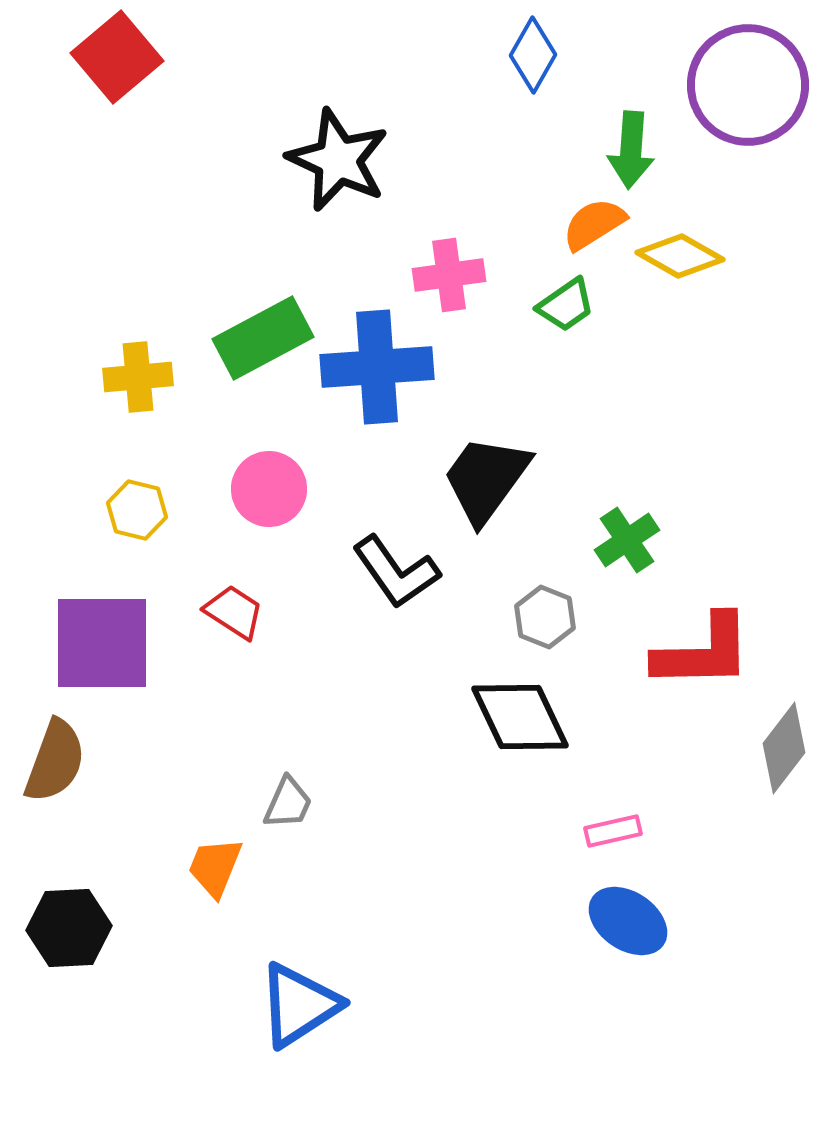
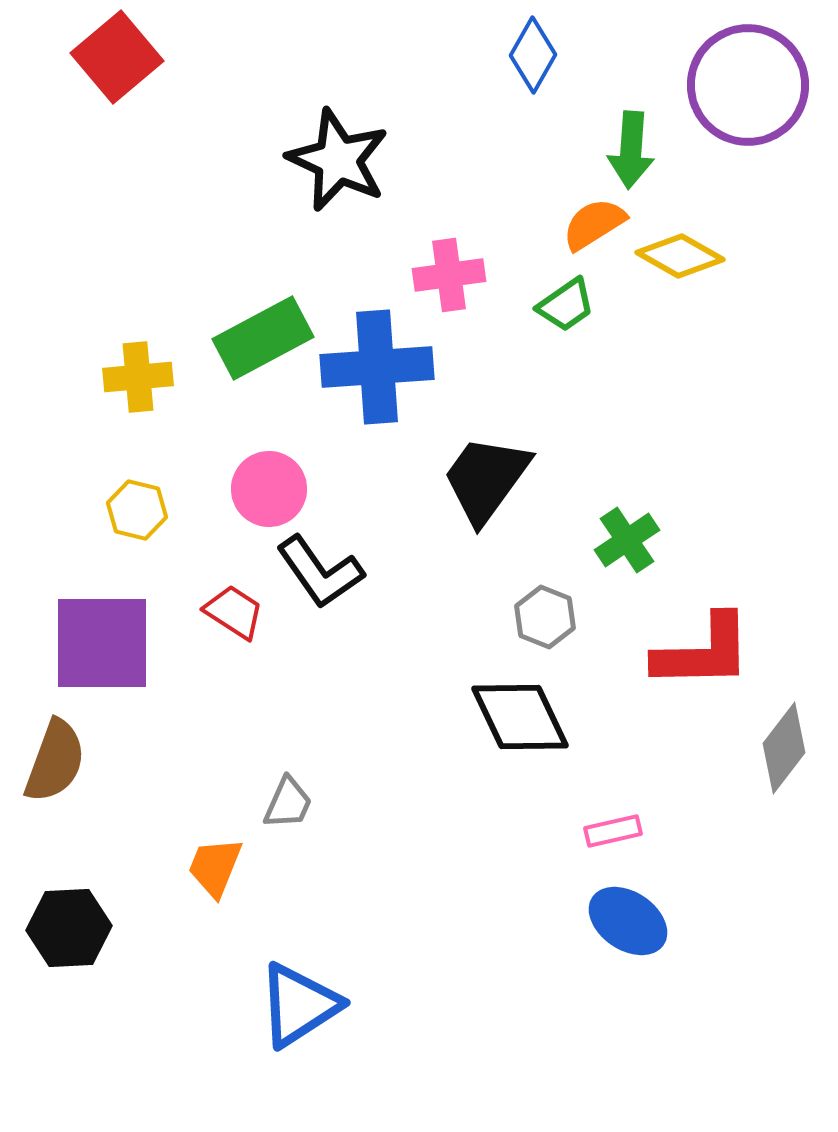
black L-shape: moved 76 px left
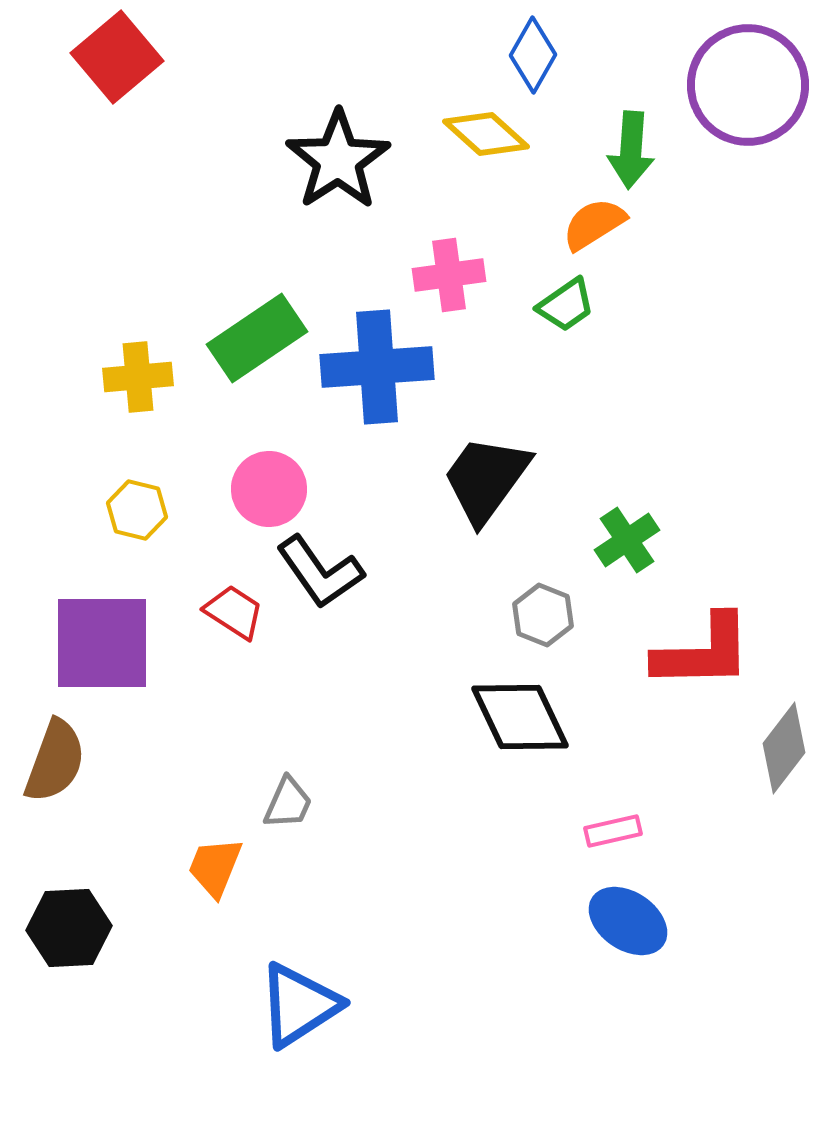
black star: rotated 14 degrees clockwise
yellow diamond: moved 194 px left, 122 px up; rotated 12 degrees clockwise
green rectangle: moved 6 px left; rotated 6 degrees counterclockwise
gray hexagon: moved 2 px left, 2 px up
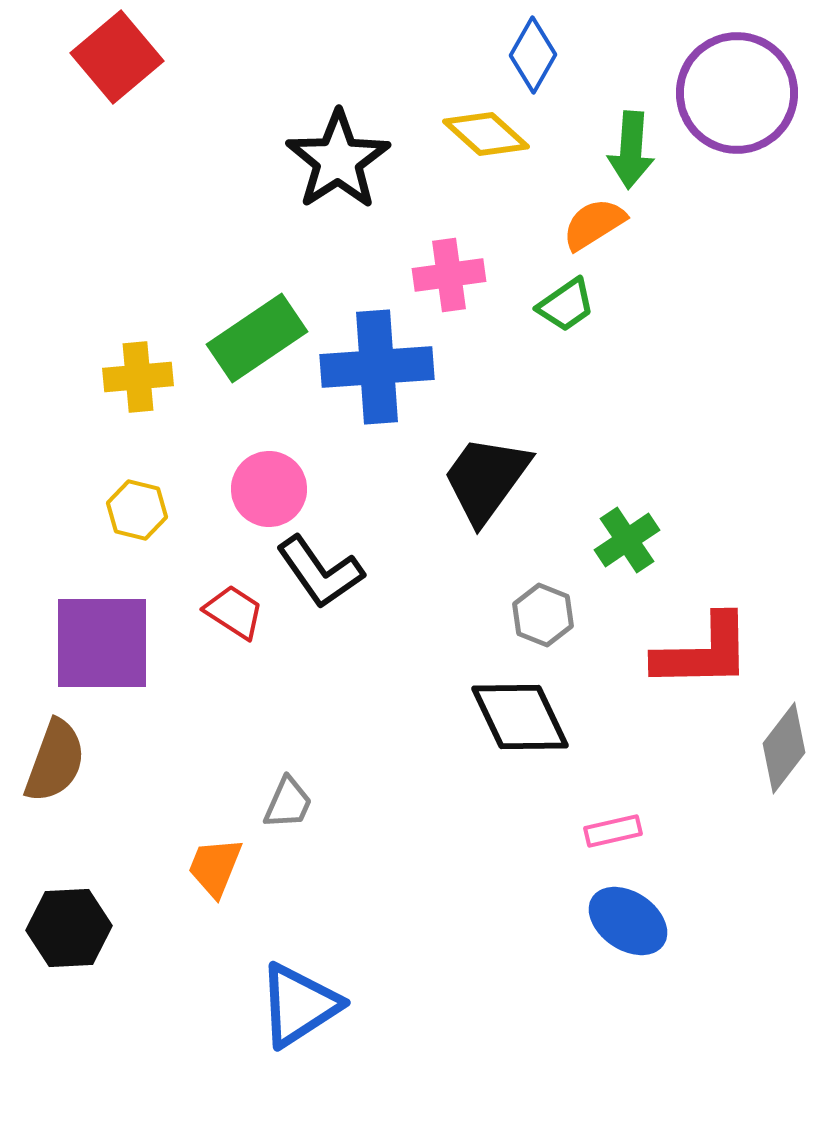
purple circle: moved 11 px left, 8 px down
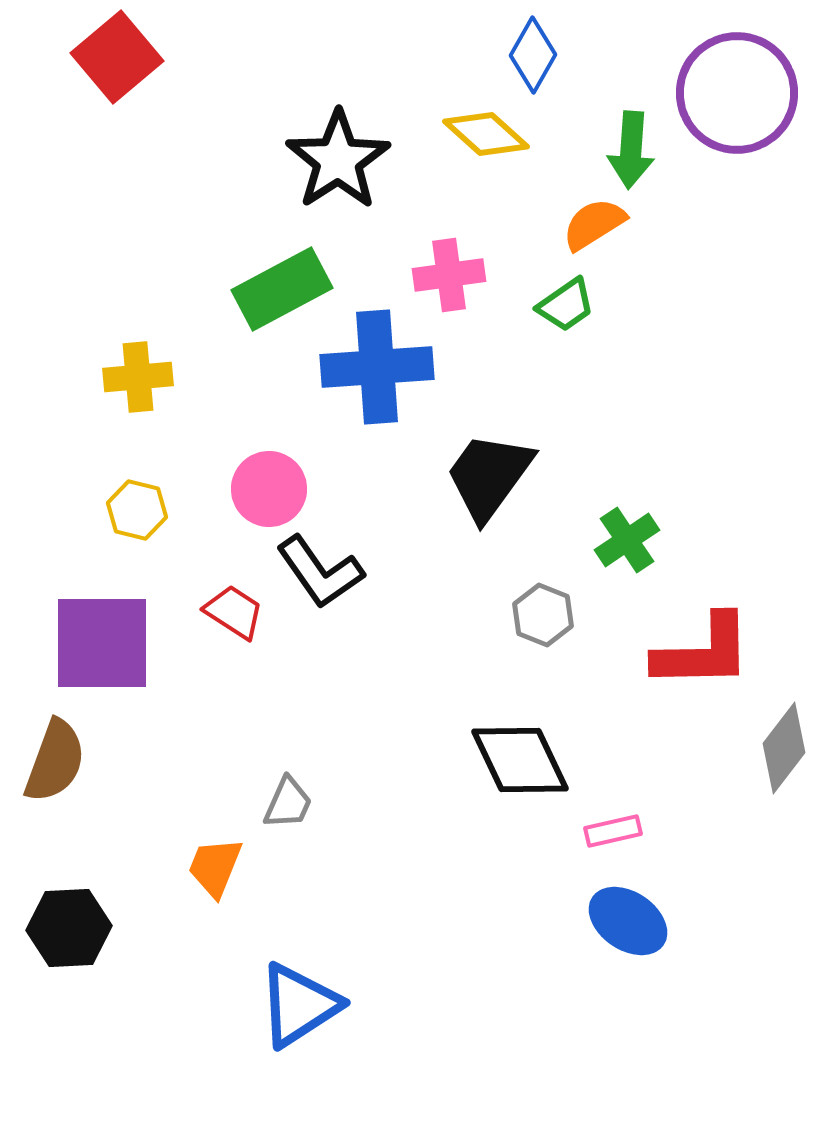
green rectangle: moved 25 px right, 49 px up; rotated 6 degrees clockwise
black trapezoid: moved 3 px right, 3 px up
black diamond: moved 43 px down
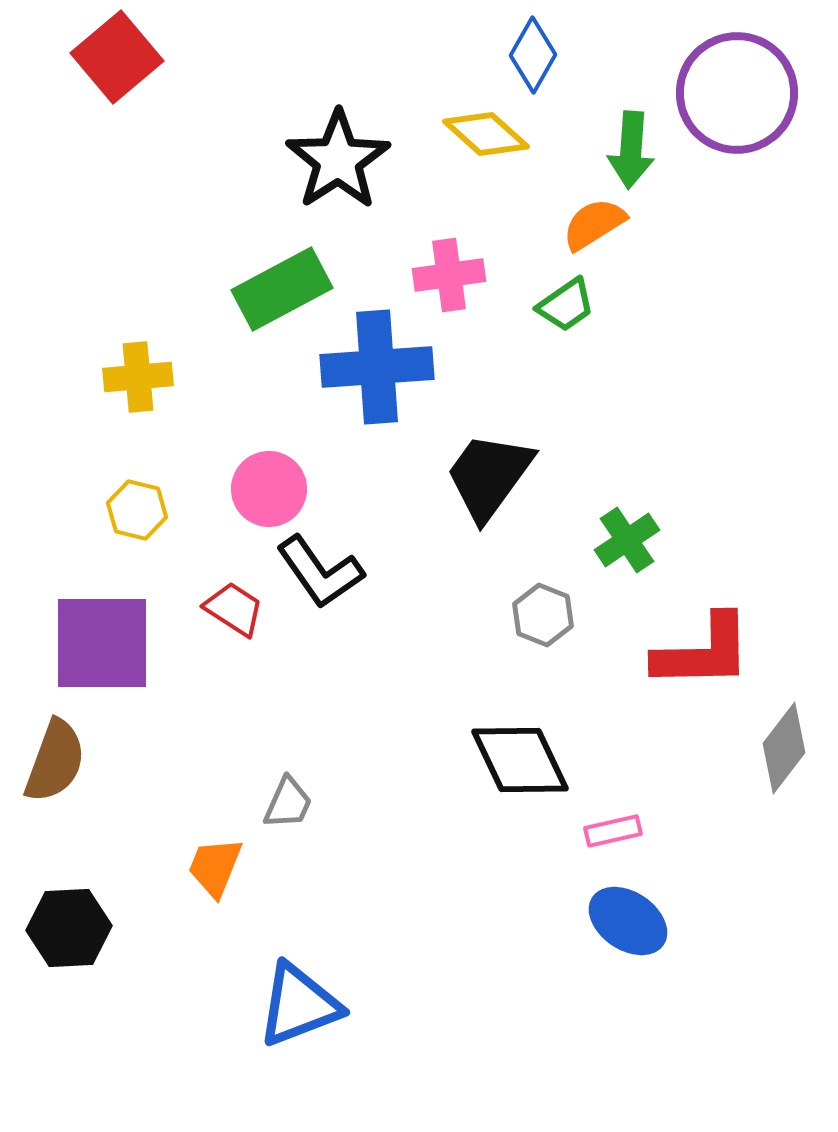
red trapezoid: moved 3 px up
blue triangle: rotated 12 degrees clockwise
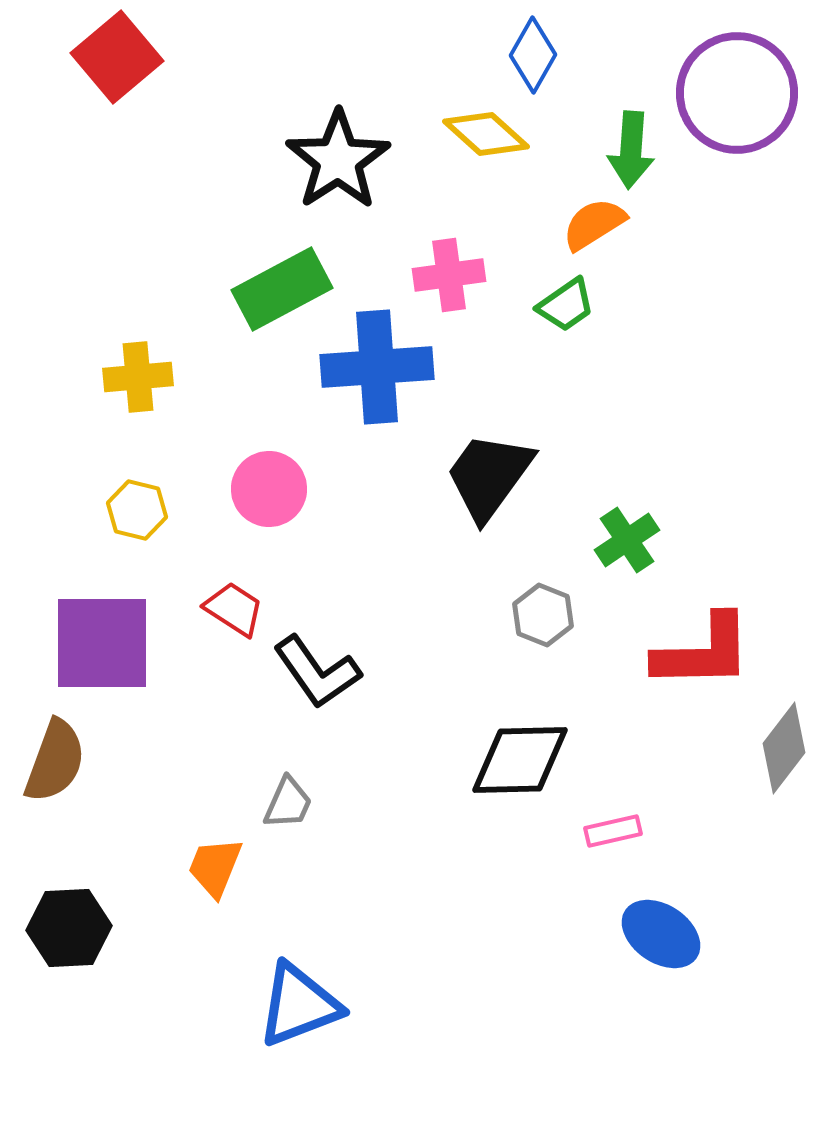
black L-shape: moved 3 px left, 100 px down
black diamond: rotated 66 degrees counterclockwise
blue ellipse: moved 33 px right, 13 px down
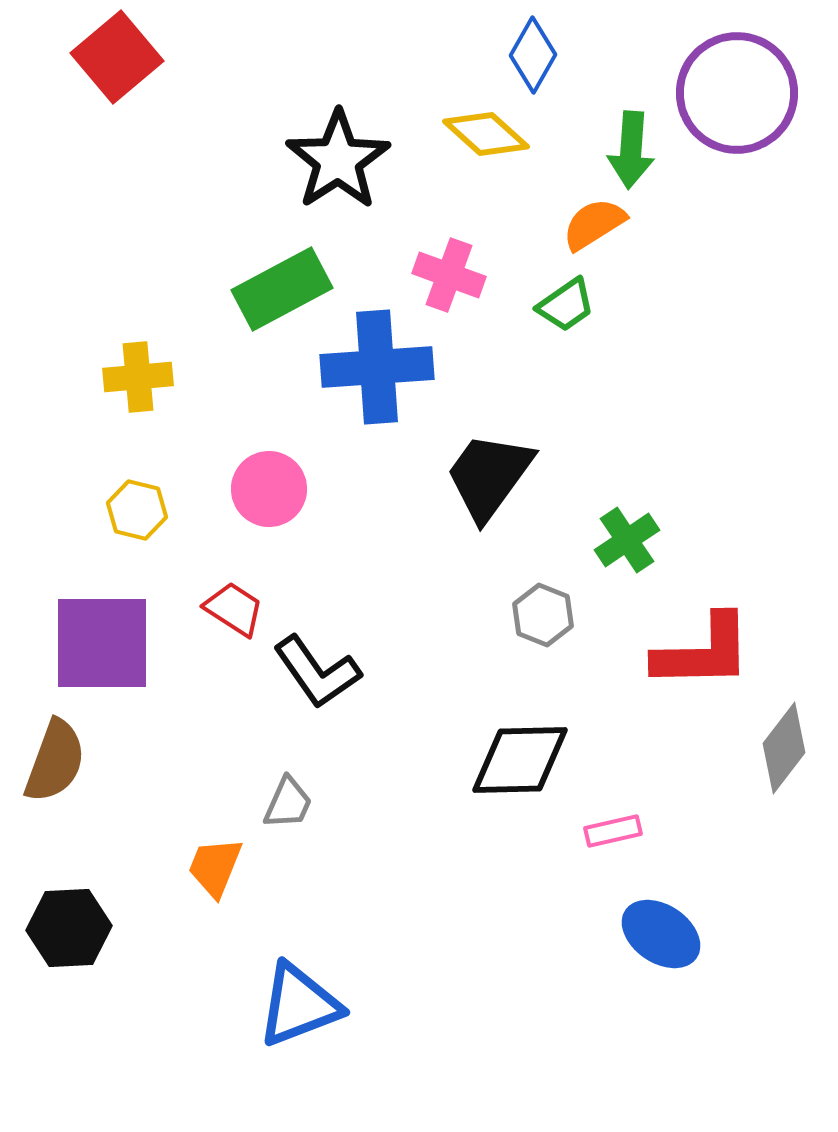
pink cross: rotated 28 degrees clockwise
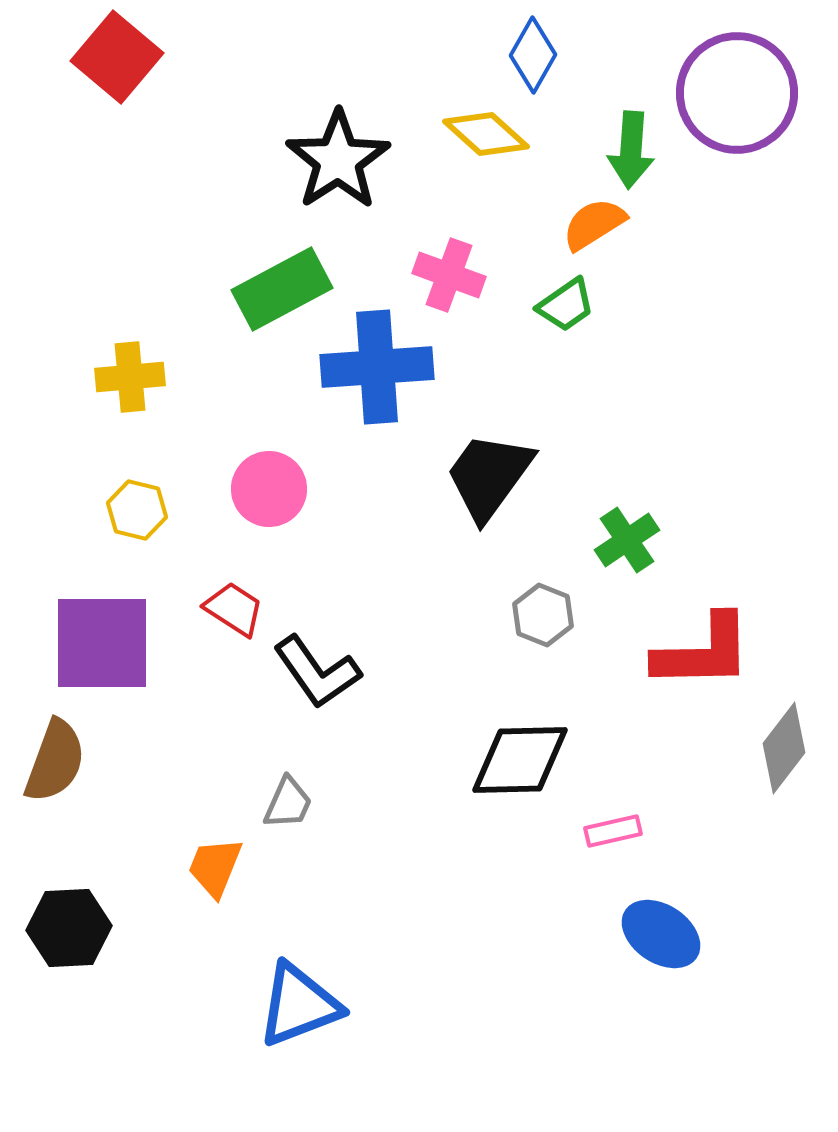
red square: rotated 10 degrees counterclockwise
yellow cross: moved 8 px left
